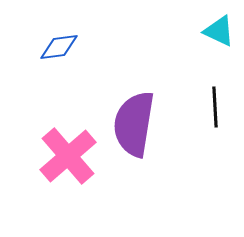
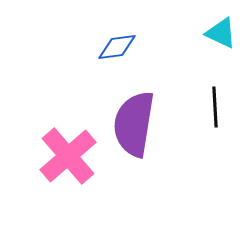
cyan triangle: moved 2 px right, 2 px down
blue diamond: moved 58 px right
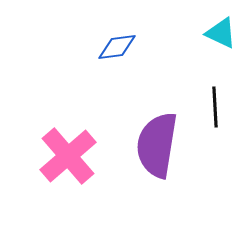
purple semicircle: moved 23 px right, 21 px down
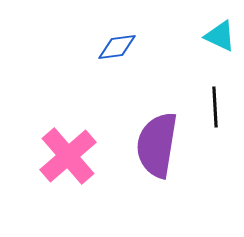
cyan triangle: moved 1 px left, 3 px down
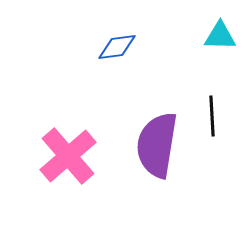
cyan triangle: rotated 24 degrees counterclockwise
black line: moved 3 px left, 9 px down
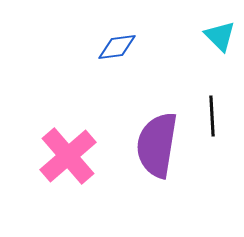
cyan triangle: rotated 44 degrees clockwise
